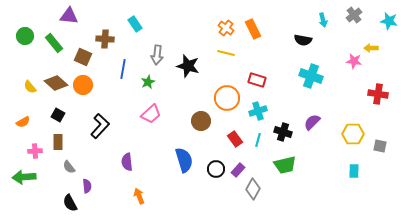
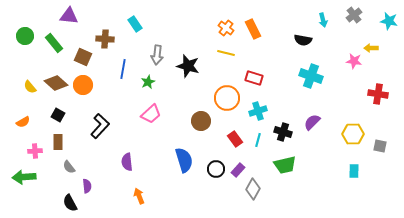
red rectangle at (257, 80): moved 3 px left, 2 px up
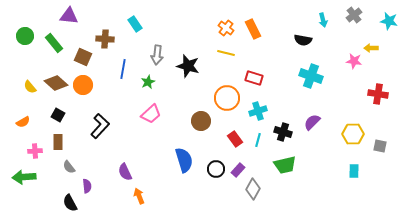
purple semicircle at (127, 162): moved 2 px left, 10 px down; rotated 18 degrees counterclockwise
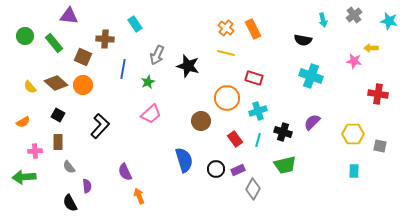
gray arrow at (157, 55): rotated 18 degrees clockwise
purple rectangle at (238, 170): rotated 24 degrees clockwise
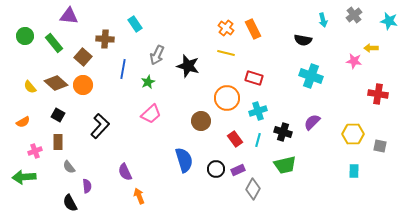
brown square at (83, 57): rotated 18 degrees clockwise
pink cross at (35, 151): rotated 16 degrees counterclockwise
